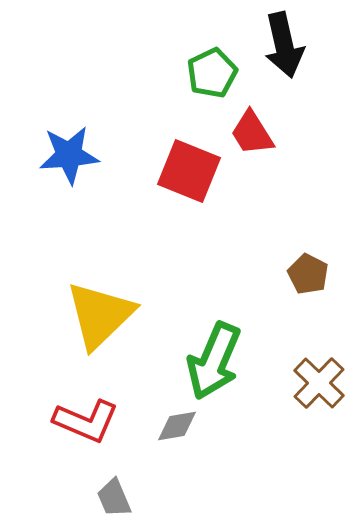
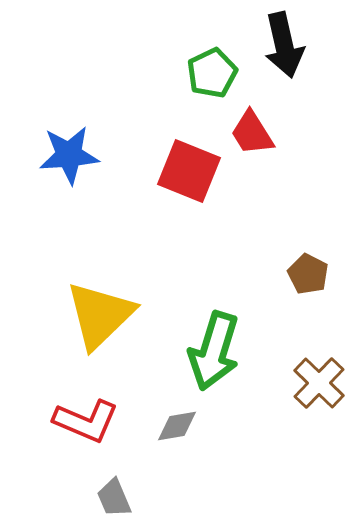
green arrow: moved 10 px up; rotated 6 degrees counterclockwise
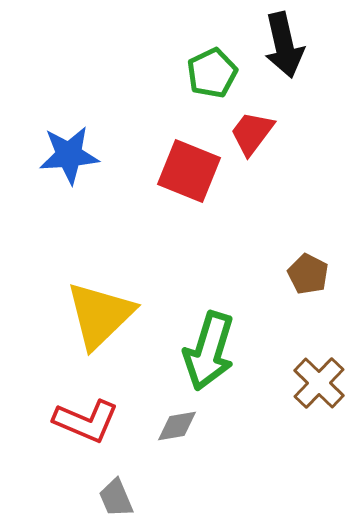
red trapezoid: rotated 69 degrees clockwise
green arrow: moved 5 px left
gray trapezoid: moved 2 px right
